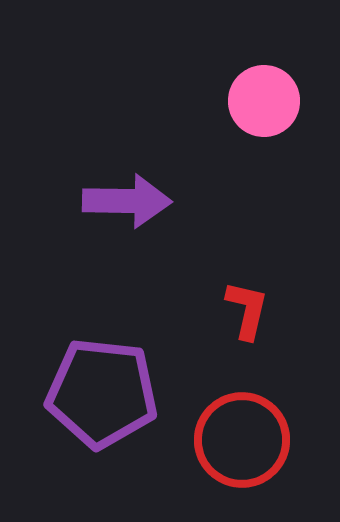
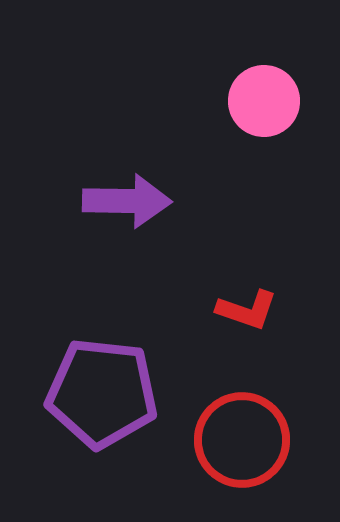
red L-shape: rotated 96 degrees clockwise
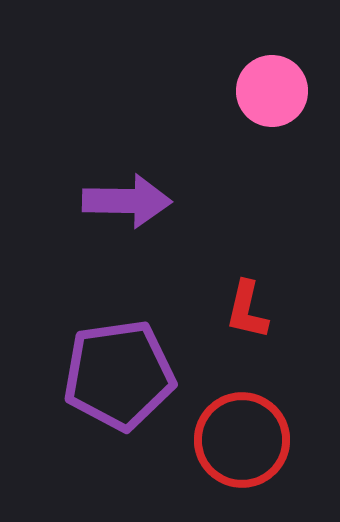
pink circle: moved 8 px right, 10 px up
red L-shape: rotated 84 degrees clockwise
purple pentagon: moved 17 px right, 18 px up; rotated 14 degrees counterclockwise
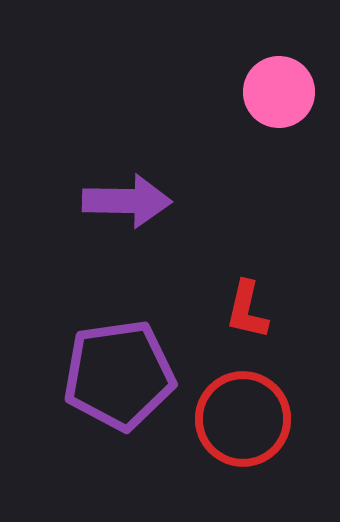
pink circle: moved 7 px right, 1 px down
red circle: moved 1 px right, 21 px up
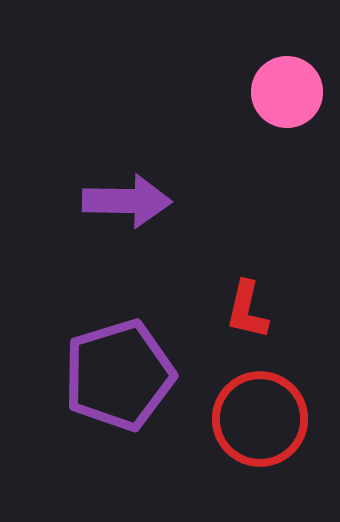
pink circle: moved 8 px right
purple pentagon: rotated 9 degrees counterclockwise
red circle: moved 17 px right
